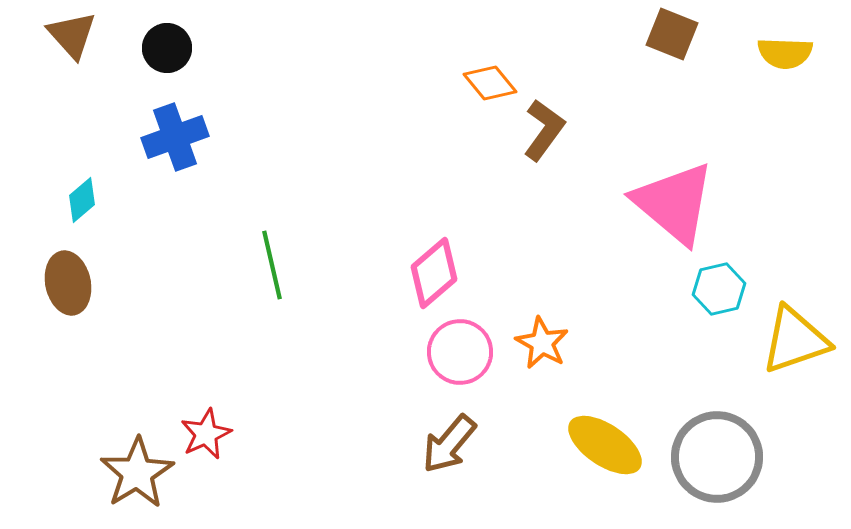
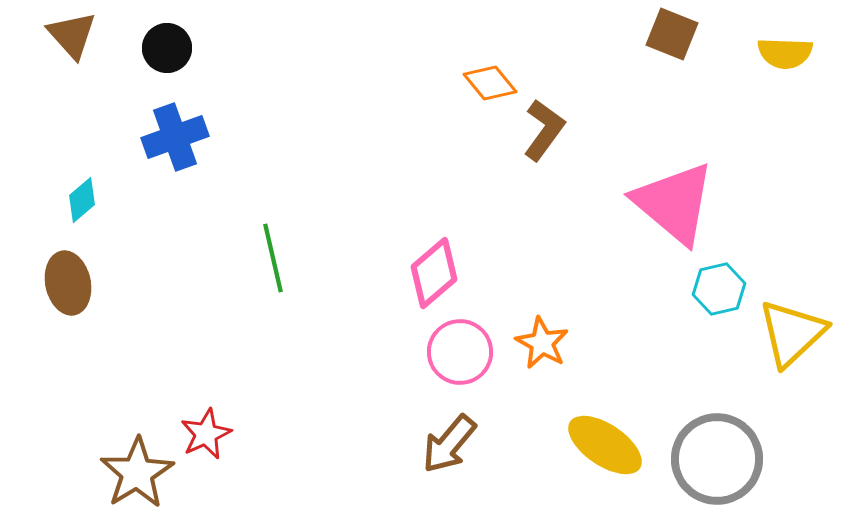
green line: moved 1 px right, 7 px up
yellow triangle: moved 3 px left, 7 px up; rotated 24 degrees counterclockwise
gray circle: moved 2 px down
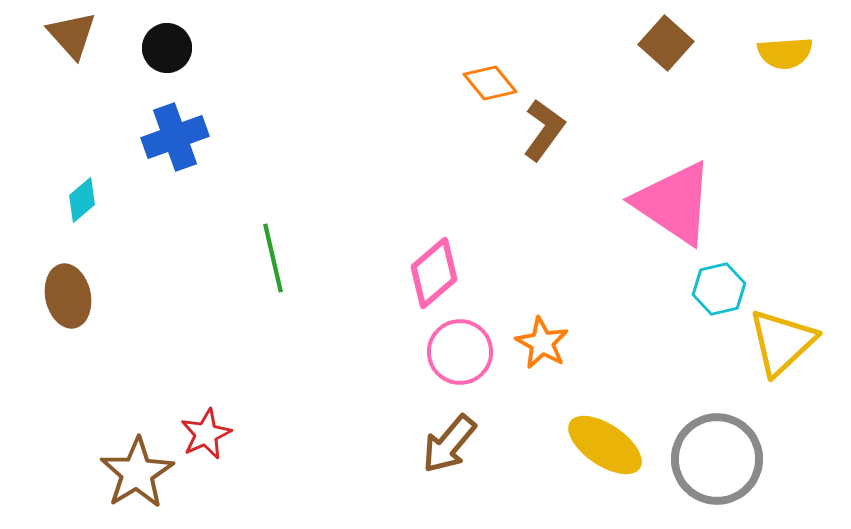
brown square: moved 6 px left, 9 px down; rotated 20 degrees clockwise
yellow semicircle: rotated 6 degrees counterclockwise
pink triangle: rotated 6 degrees counterclockwise
brown ellipse: moved 13 px down
yellow triangle: moved 10 px left, 9 px down
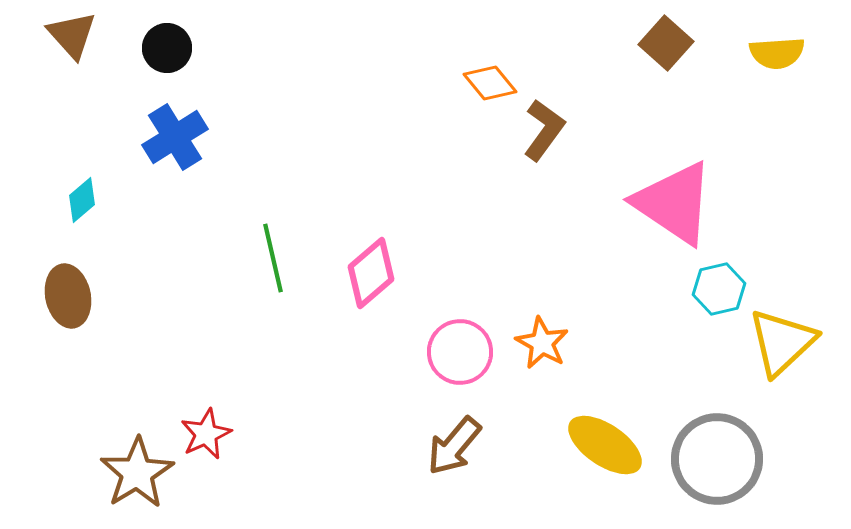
yellow semicircle: moved 8 px left
blue cross: rotated 12 degrees counterclockwise
pink diamond: moved 63 px left
brown arrow: moved 5 px right, 2 px down
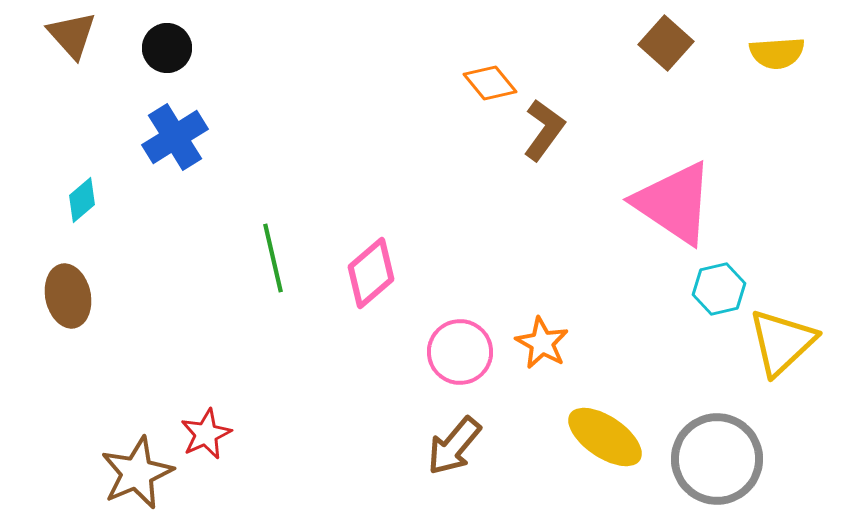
yellow ellipse: moved 8 px up
brown star: rotated 8 degrees clockwise
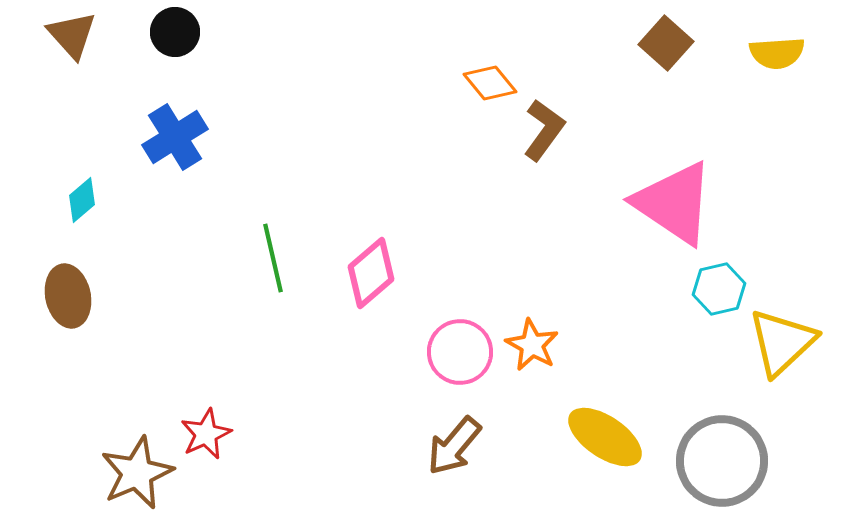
black circle: moved 8 px right, 16 px up
orange star: moved 10 px left, 2 px down
gray circle: moved 5 px right, 2 px down
